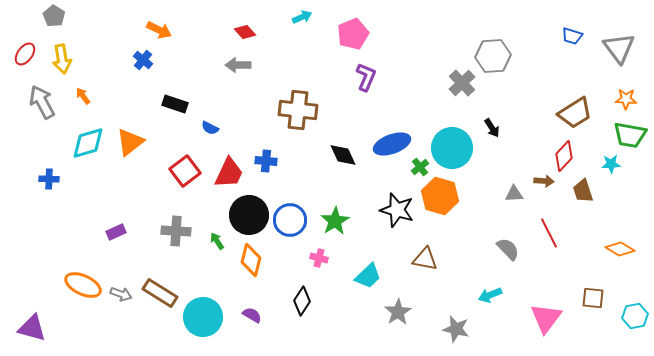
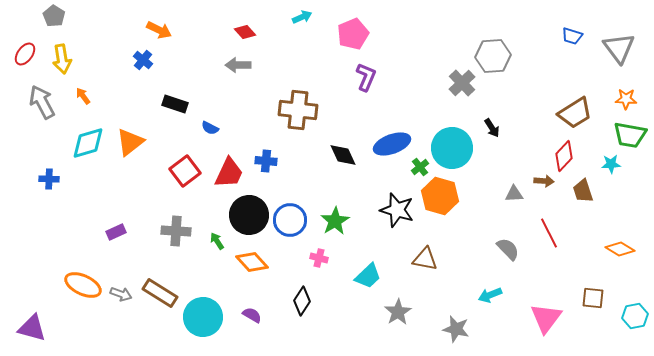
orange diamond at (251, 260): moved 1 px right, 2 px down; rotated 56 degrees counterclockwise
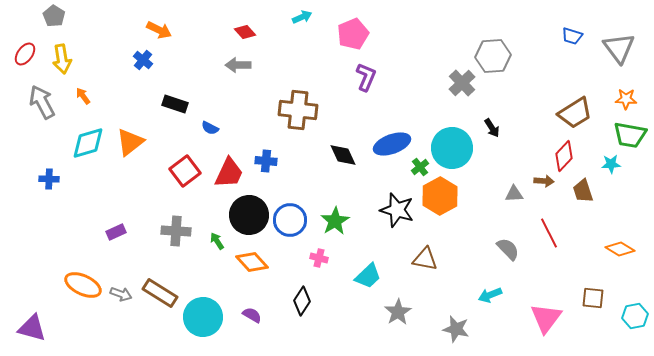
orange hexagon at (440, 196): rotated 15 degrees clockwise
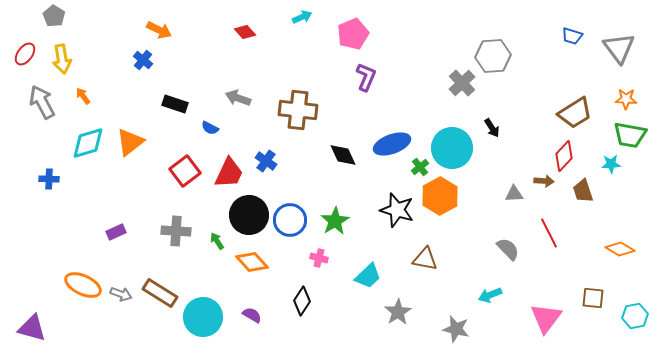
gray arrow at (238, 65): moved 33 px down; rotated 20 degrees clockwise
blue cross at (266, 161): rotated 30 degrees clockwise
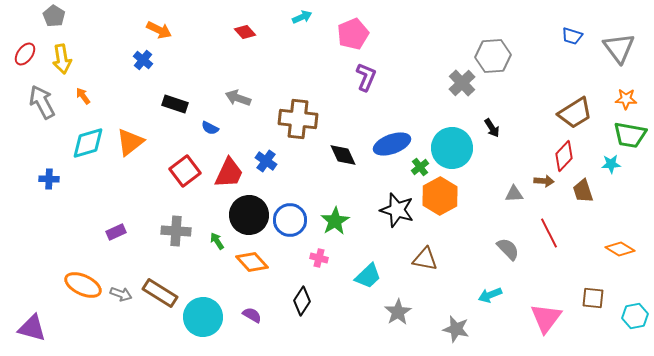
brown cross at (298, 110): moved 9 px down
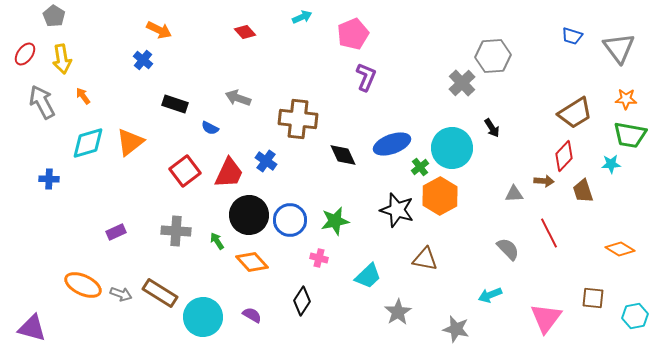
green star at (335, 221): rotated 20 degrees clockwise
